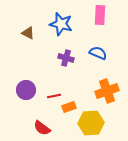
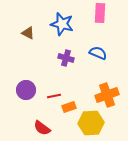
pink rectangle: moved 2 px up
blue star: moved 1 px right
orange cross: moved 4 px down
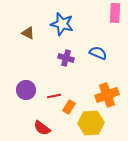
pink rectangle: moved 15 px right
orange rectangle: rotated 40 degrees counterclockwise
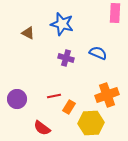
purple circle: moved 9 px left, 9 px down
